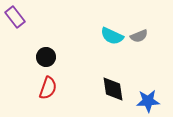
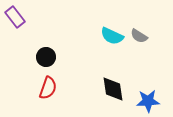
gray semicircle: rotated 54 degrees clockwise
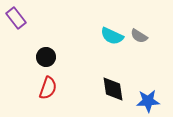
purple rectangle: moved 1 px right, 1 px down
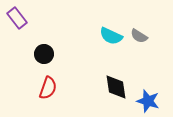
purple rectangle: moved 1 px right
cyan semicircle: moved 1 px left
black circle: moved 2 px left, 3 px up
black diamond: moved 3 px right, 2 px up
blue star: rotated 20 degrees clockwise
